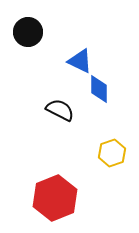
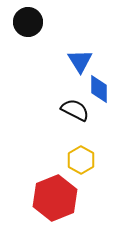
black circle: moved 10 px up
blue triangle: rotated 32 degrees clockwise
black semicircle: moved 15 px right
yellow hexagon: moved 31 px left, 7 px down; rotated 12 degrees counterclockwise
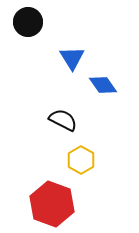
blue triangle: moved 8 px left, 3 px up
blue diamond: moved 4 px right, 4 px up; rotated 36 degrees counterclockwise
black semicircle: moved 12 px left, 10 px down
red hexagon: moved 3 px left, 6 px down; rotated 18 degrees counterclockwise
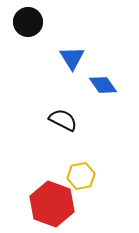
yellow hexagon: moved 16 px down; rotated 20 degrees clockwise
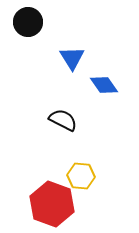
blue diamond: moved 1 px right
yellow hexagon: rotated 16 degrees clockwise
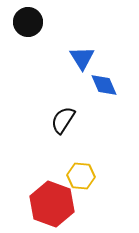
blue triangle: moved 10 px right
blue diamond: rotated 12 degrees clockwise
black semicircle: rotated 84 degrees counterclockwise
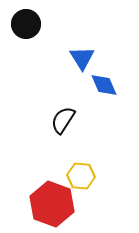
black circle: moved 2 px left, 2 px down
